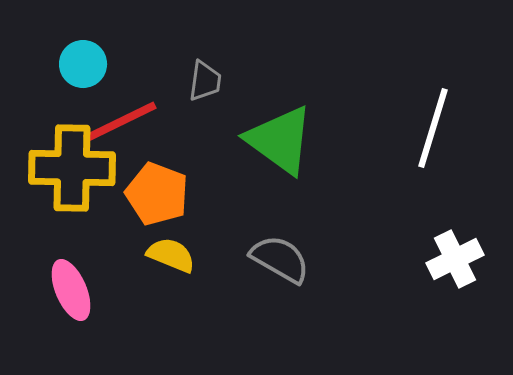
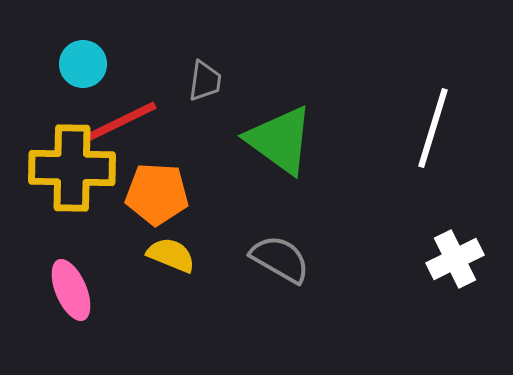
orange pentagon: rotated 18 degrees counterclockwise
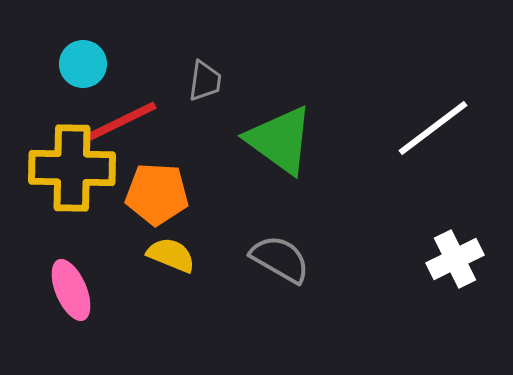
white line: rotated 36 degrees clockwise
